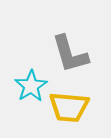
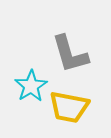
yellow trapezoid: rotated 6 degrees clockwise
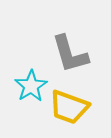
yellow trapezoid: rotated 9 degrees clockwise
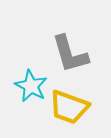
cyan star: rotated 12 degrees counterclockwise
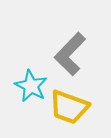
gray L-shape: rotated 60 degrees clockwise
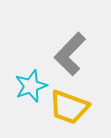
cyan star: rotated 24 degrees clockwise
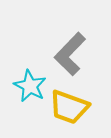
cyan star: moved 1 px left; rotated 24 degrees counterclockwise
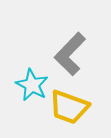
cyan star: moved 2 px right, 1 px up
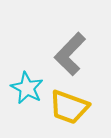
cyan star: moved 5 px left, 3 px down
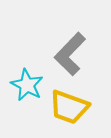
cyan star: moved 3 px up
